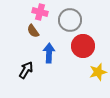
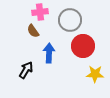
pink cross: rotated 21 degrees counterclockwise
yellow star: moved 3 px left, 2 px down; rotated 18 degrees clockwise
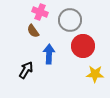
pink cross: rotated 28 degrees clockwise
blue arrow: moved 1 px down
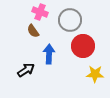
black arrow: rotated 24 degrees clockwise
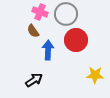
gray circle: moved 4 px left, 6 px up
red circle: moved 7 px left, 6 px up
blue arrow: moved 1 px left, 4 px up
black arrow: moved 8 px right, 10 px down
yellow star: moved 1 px down
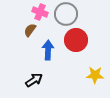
brown semicircle: moved 3 px left, 1 px up; rotated 72 degrees clockwise
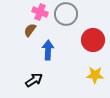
red circle: moved 17 px right
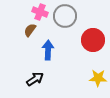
gray circle: moved 1 px left, 2 px down
yellow star: moved 3 px right, 3 px down
black arrow: moved 1 px right, 1 px up
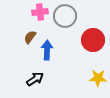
pink cross: rotated 28 degrees counterclockwise
brown semicircle: moved 7 px down
blue arrow: moved 1 px left
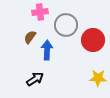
gray circle: moved 1 px right, 9 px down
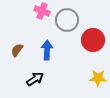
pink cross: moved 2 px right, 1 px up; rotated 28 degrees clockwise
gray circle: moved 1 px right, 5 px up
brown semicircle: moved 13 px left, 13 px down
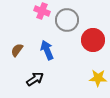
blue arrow: rotated 24 degrees counterclockwise
